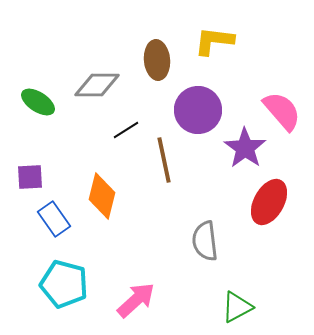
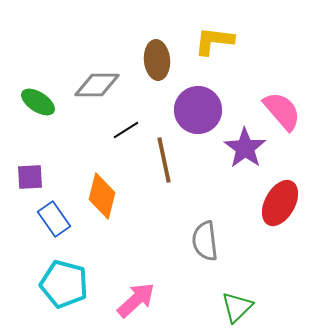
red ellipse: moved 11 px right, 1 px down
green triangle: rotated 16 degrees counterclockwise
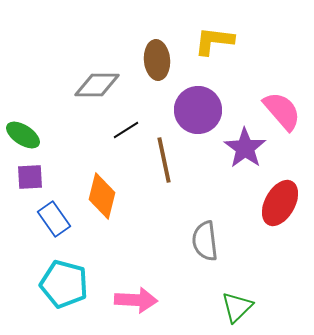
green ellipse: moved 15 px left, 33 px down
pink arrow: rotated 45 degrees clockwise
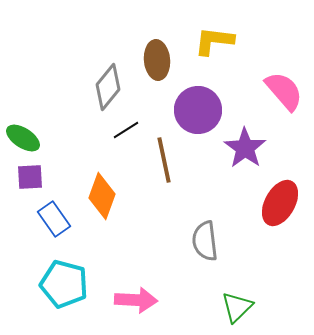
gray diamond: moved 11 px right, 2 px down; rotated 51 degrees counterclockwise
pink semicircle: moved 2 px right, 20 px up
green ellipse: moved 3 px down
orange diamond: rotated 6 degrees clockwise
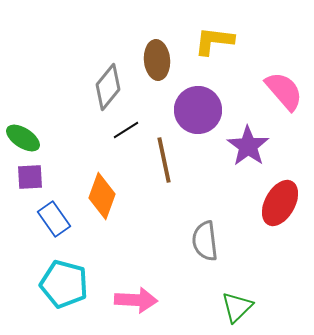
purple star: moved 3 px right, 2 px up
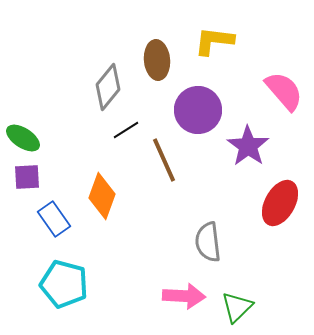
brown line: rotated 12 degrees counterclockwise
purple square: moved 3 px left
gray semicircle: moved 3 px right, 1 px down
pink arrow: moved 48 px right, 4 px up
